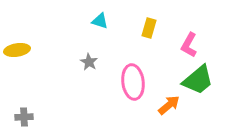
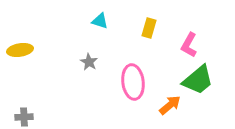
yellow ellipse: moved 3 px right
orange arrow: moved 1 px right
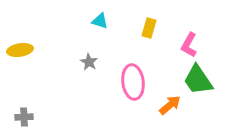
green trapezoid: rotated 96 degrees clockwise
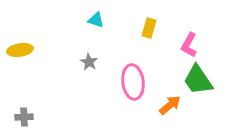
cyan triangle: moved 4 px left, 1 px up
